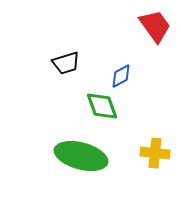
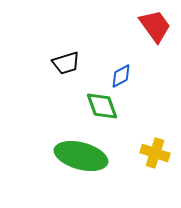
yellow cross: rotated 12 degrees clockwise
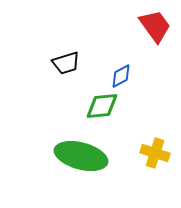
green diamond: rotated 76 degrees counterclockwise
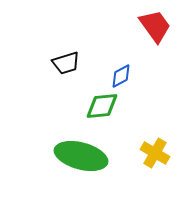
yellow cross: rotated 12 degrees clockwise
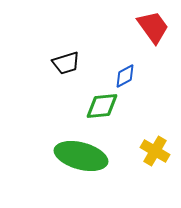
red trapezoid: moved 2 px left, 1 px down
blue diamond: moved 4 px right
yellow cross: moved 2 px up
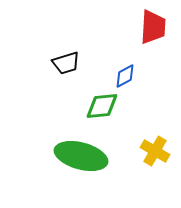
red trapezoid: rotated 39 degrees clockwise
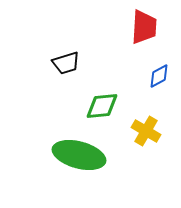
red trapezoid: moved 9 px left
blue diamond: moved 34 px right
yellow cross: moved 9 px left, 20 px up
green ellipse: moved 2 px left, 1 px up
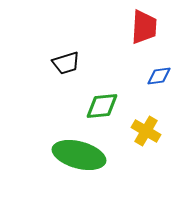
blue diamond: rotated 20 degrees clockwise
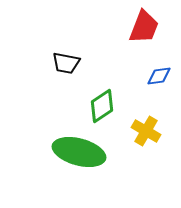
red trapezoid: rotated 18 degrees clockwise
black trapezoid: rotated 28 degrees clockwise
green diamond: rotated 28 degrees counterclockwise
green ellipse: moved 3 px up
